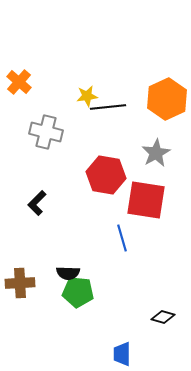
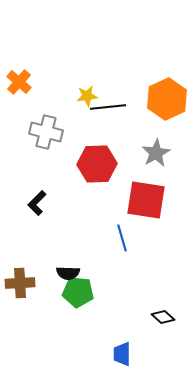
red hexagon: moved 9 px left, 11 px up; rotated 12 degrees counterclockwise
black diamond: rotated 25 degrees clockwise
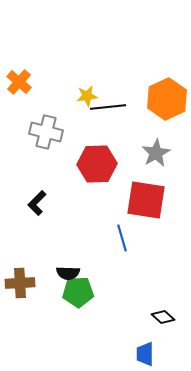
green pentagon: rotated 8 degrees counterclockwise
blue trapezoid: moved 23 px right
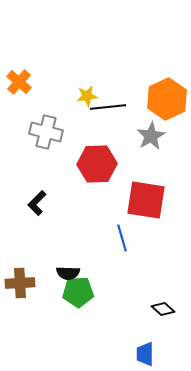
gray star: moved 5 px left, 17 px up
black diamond: moved 8 px up
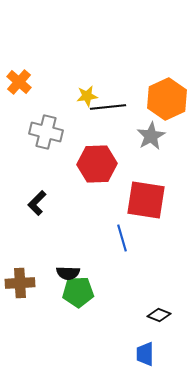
black diamond: moved 4 px left, 6 px down; rotated 20 degrees counterclockwise
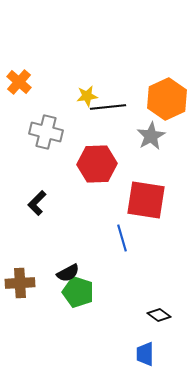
black semicircle: rotated 30 degrees counterclockwise
green pentagon: rotated 20 degrees clockwise
black diamond: rotated 15 degrees clockwise
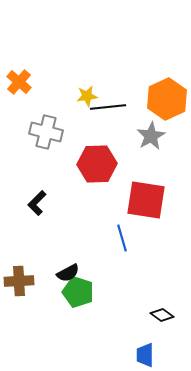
brown cross: moved 1 px left, 2 px up
black diamond: moved 3 px right
blue trapezoid: moved 1 px down
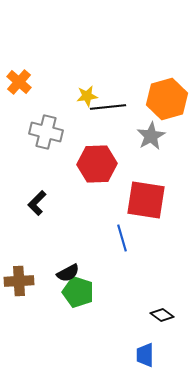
orange hexagon: rotated 9 degrees clockwise
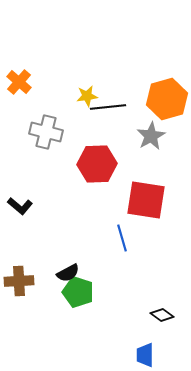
black L-shape: moved 17 px left, 3 px down; rotated 95 degrees counterclockwise
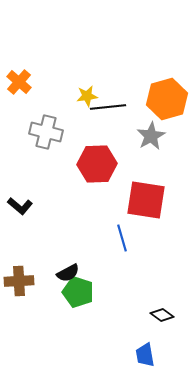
blue trapezoid: rotated 10 degrees counterclockwise
